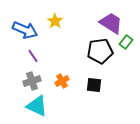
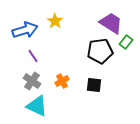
blue arrow: rotated 40 degrees counterclockwise
gray cross: rotated 36 degrees counterclockwise
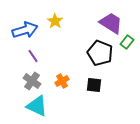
green rectangle: moved 1 px right
black pentagon: moved 2 px down; rotated 30 degrees clockwise
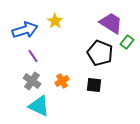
cyan triangle: moved 2 px right
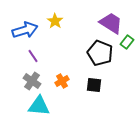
cyan triangle: rotated 20 degrees counterclockwise
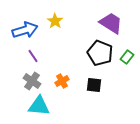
green rectangle: moved 15 px down
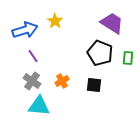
purple trapezoid: moved 1 px right
green rectangle: moved 1 px right, 1 px down; rotated 32 degrees counterclockwise
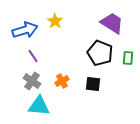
black square: moved 1 px left, 1 px up
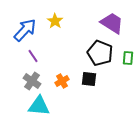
blue arrow: rotated 30 degrees counterclockwise
black square: moved 4 px left, 5 px up
